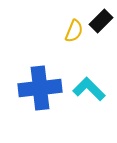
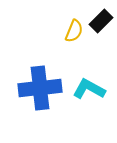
cyan L-shape: rotated 16 degrees counterclockwise
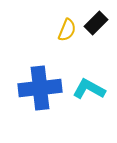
black rectangle: moved 5 px left, 2 px down
yellow semicircle: moved 7 px left, 1 px up
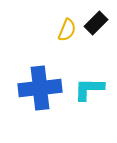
cyan L-shape: rotated 28 degrees counterclockwise
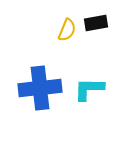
black rectangle: rotated 35 degrees clockwise
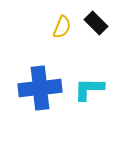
black rectangle: rotated 55 degrees clockwise
yellow semicircle: moved 5 px left, 3 px up
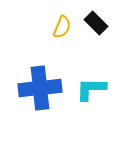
cyan L-shape: moved 2 px right
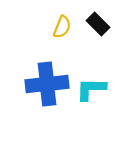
black rectangle: moved 2 px right, 1 px down
blue cross: moved 7 px right, 4 px up
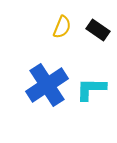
black rectangle: moved 6 px down; rotated 10 degrees counterclockwise
blue cross: moved 1 px down; rotated 27 degrees counterclockwise
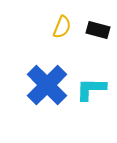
black rectangle: rotated 20 degrees counterclockwise
blue cross: rotated 12 degrees counterclockwise
